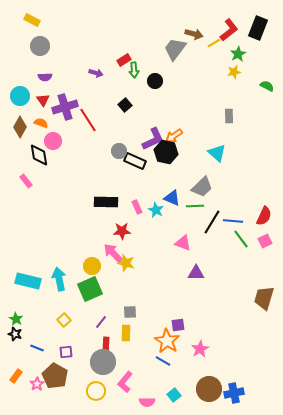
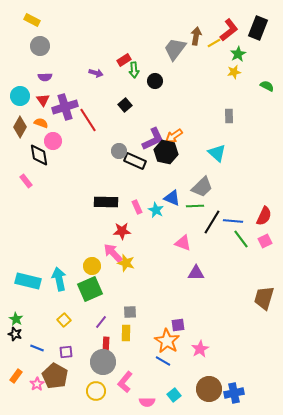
brown arrow at (194, 34): moved 2 px right, 2 px down; rotated 96 degrees counterclockwise
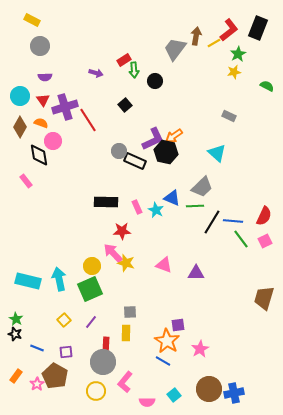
gray rectangle at (229, 116): rotated 64 degrees counterclockwise
pink triangle at (183, 243): moved 19 px left, 22 px down
purple line at (101, 322): moved 10 px left
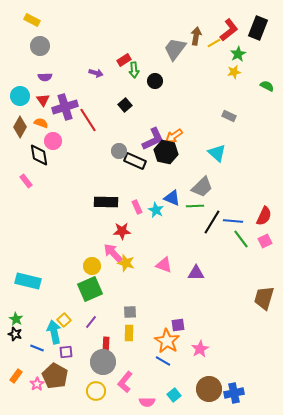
cyan arrow at (59, 279): moved 5 px left, 53 px down
yellow rectangle at (126, 333): moved 3 px right
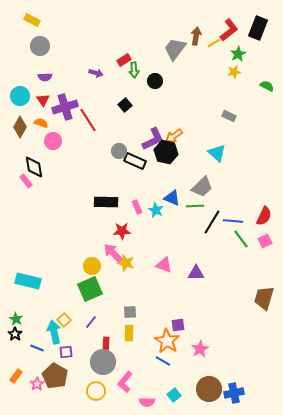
black diamond at (39, 155): moved 5 px left, 12 px down
black star at (15, 334): rotated 16 degrees clockwise
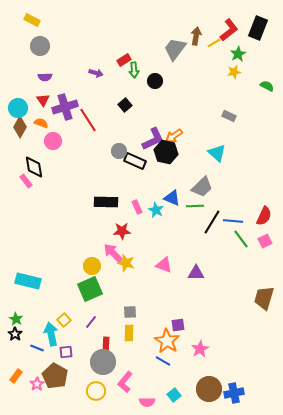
cyan circle at (20, 96): moved 2 px left, 12 px down
cyan arrow at (54, 332): moved 3 px left, 2 px down
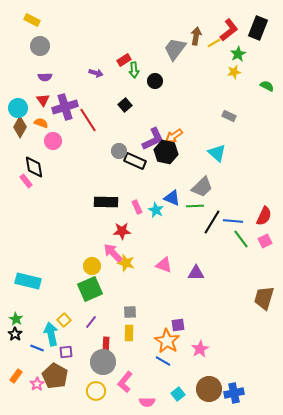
cyan square at (174, 395): moved 4 px right, 1 px up
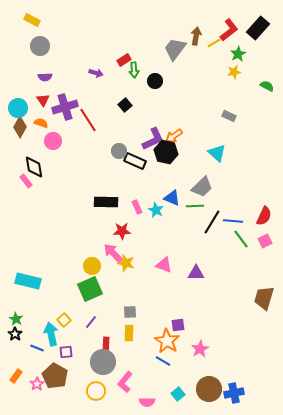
black rectangle at (258, 28): rotated 20 degrees clockwise
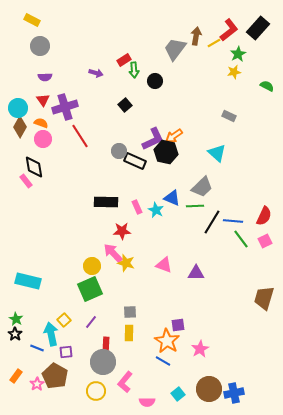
red line at (88, 120): moved 8 px left, 16 px down
pink circle at (53, 141): moved 10 px left, 2 px up
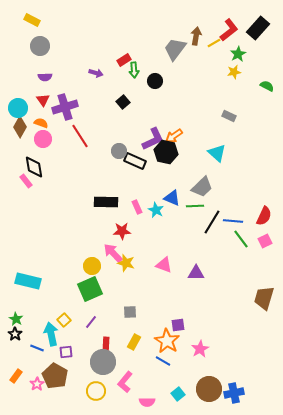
black square at (125, 105): moved 2 px left, 3 px up
yellow rectangle at (129, 333): moved 5 px right, 9 px down; rotated 28 degrees clockwise
